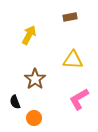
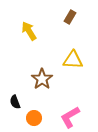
brown rectangle: rotated 48 degrees counterclockwise
yellow arrow: moved 4 px up; rotated 60 degrees counterclockwise
brown star: moved 7 px right
pink L-shape: moved 9 px left, 18 px down
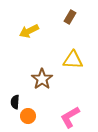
yellow arrow: rotated 84 degrees counterclockwise
black semicircle: rotated 24 degrees clockwise
orange circle: moved 6 px left, 2 px up
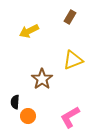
yellow triangle: rotated 25 degrees counterclockwise
